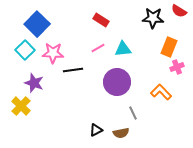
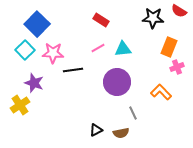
yellow cross: moved 1 px left, 1 px up; rotated 12 degrees clockwise
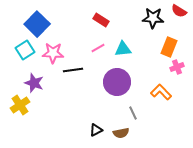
cyan square: rotated 12 degrees clockwise
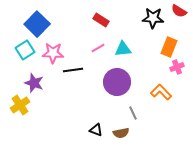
black triangle: rotated 48 degrees clockwise
